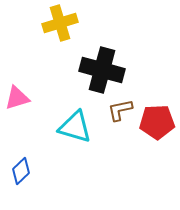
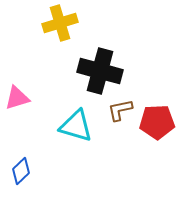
black cross: moved 2 px left, 1 px down
cyan triangle: moved 1 px right, 1 px up
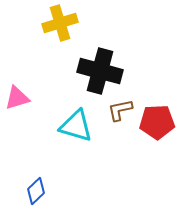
blue diamond: moved 15 px right, 20 px down
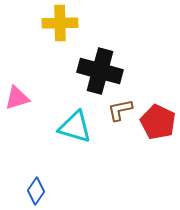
yellow cross: rotated 16 degrees clockwise
red pentagon: moved 1 px right; rotated 28 degrees clockwise
cyan triangle: moved 1 px left, 1 px down
blue diamond: rotated 12 degrees counterclockwise
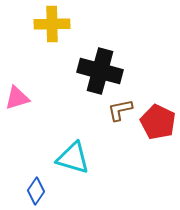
yellow cross: moved 8 px left, 1 px down
cyan triangle: moved 2 px left, 31 px down
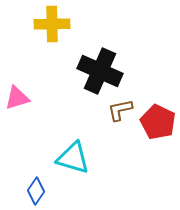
black cross: rotated 9 degrees clockwise
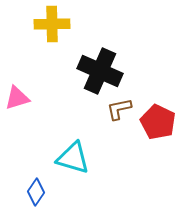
brown L-shape: moved 1 px left, 1 px up
blue diamond: moved 1 px down
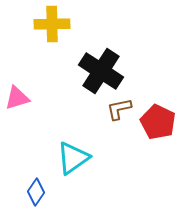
black cross: moved 1 px right; rotated 9 degrees clockwise
cyan triangle: rotated 51 degrees counterclockwise
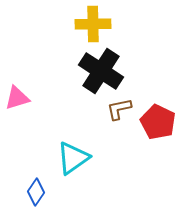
yellow cross: moved 41 px right
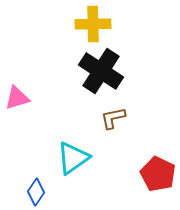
brown L-shape: moved 6 px left, 9 px down
red pentagon: moved 52 px down
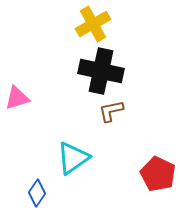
yellow cross: rotated 28 degrees counterclockwise
black cross: rotated 21 degrees counterclockwise
brown L-shape: moved 2 px left, 7 px up
blue diamond: moved 1 px right, 1 px down
